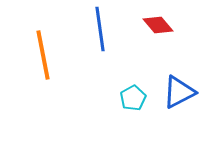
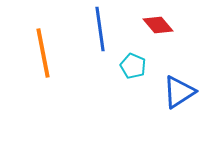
orange line: moved 2 px up
blue triangle: rotated 6 degrees counterclockwise
cyan pentagon: moved 32 px up; rotated 20 degrees counterclockwise
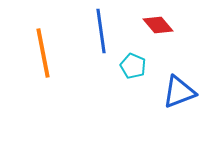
blue line: moved 1 px right, 2 px down
blue triangle: rotated 12 degrees clockwise
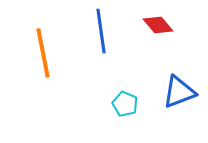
cyan pentagon: moved 8 px left, 38 px down
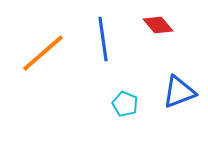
blue line: moved 2 px right, 8 px down
orange line: rotated 60 degrees clockwise
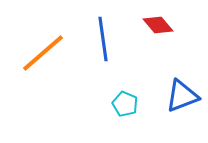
blue triangle: moved 3 px right, 4 px down
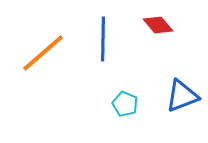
blue line: rotated 9 degrees clockwise
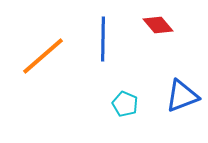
orange line: moved 3 px down
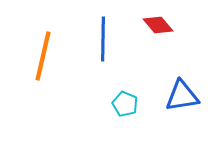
orange line: rotated 36 degrees counterclockwise
blue triangle: rotated 12 degrees clockwise
